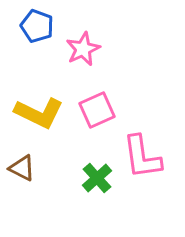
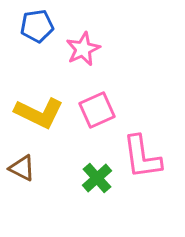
blue pentagon: rotated 28 degrees counterclockwise
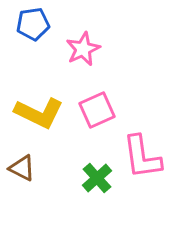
blue pentagon: moved 4 px left, 2 px up
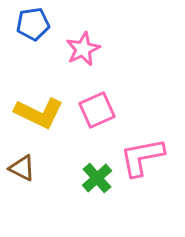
pink L-shape: rotated 87 degrees clockwise
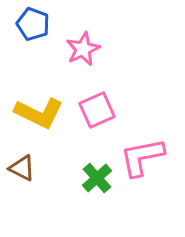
blue pentagon: rotated 28 degrees clockwise
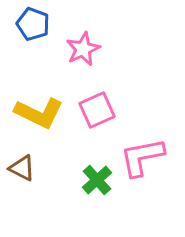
green cross: moved 2 px down
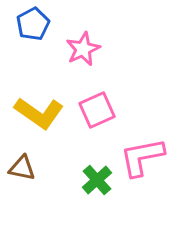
blue pentagon: rotated 24 degrees clockwise
yellow L-shape: rotated 9 degrees clockwise
brown triangle: rotated 16 degrees counterclockwise
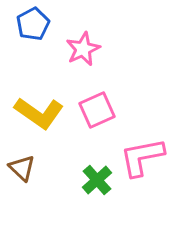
brown triangle: rotated 32 degrees clockwise
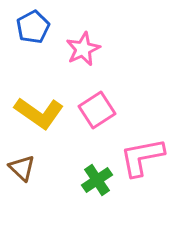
blue pentagon: moved 3 px down
pink square: rotated 9 degrees counterclockwise
green cross: rotated 8 degrees clockwise
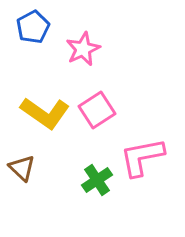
yellow L-shape: moved 6 px right
